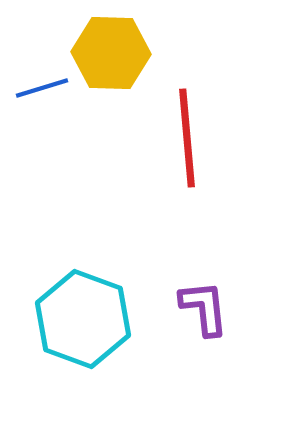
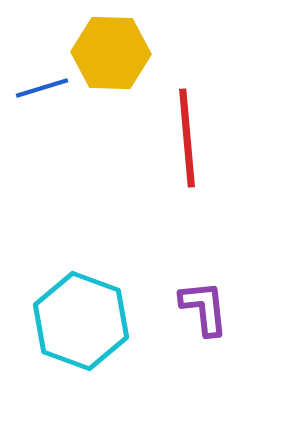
cyan hexagon: moved 2 px left, 2 px down
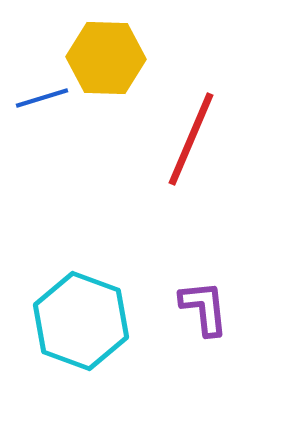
yellow hexagon: moved 5 px left, 5 px down
blue line: moved 10 px down
red line: moved 4 px right, 1 px down; rotated 28 degrees clockwise
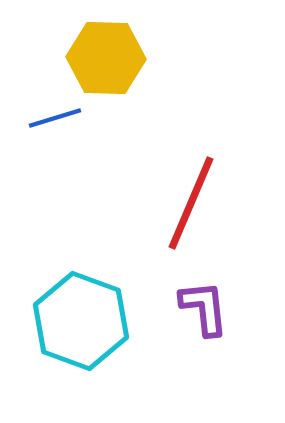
blue line: moved 13 px right, 20 px down
red line: moved 64 px down
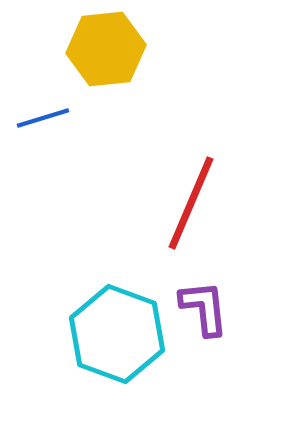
yellow hexagon: moved 9 px up; rotated 8 degrees counterclockwise
blue line: moved 12 px left
cyan hexagon: moved 36 px right, 13 px down
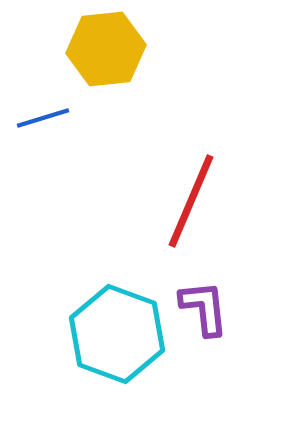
red line: moved 2 px up
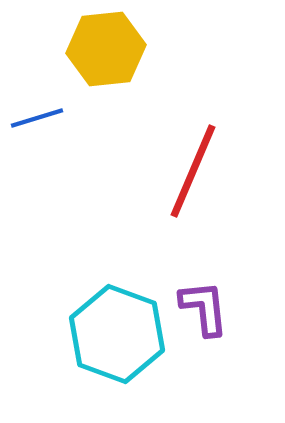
blue line: moved 6 px left
red line: moved 2 px right, 30 px up
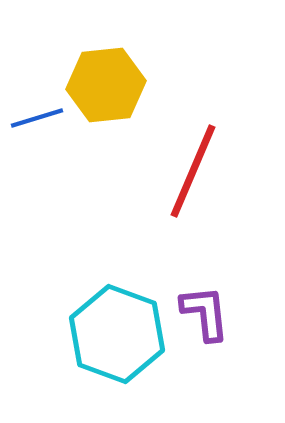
yellow hexagon: moved 36 px down
purple L-shape: moved 1 px right, 5 px down
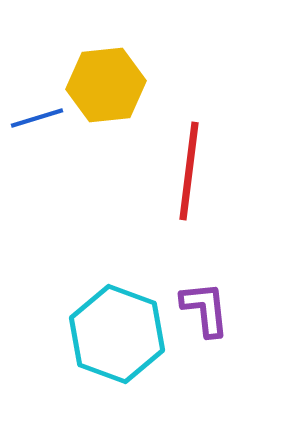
red line: moved 4 px left; rotated 16 degrees counterclockwise
purple L-shape: moved 4 px up
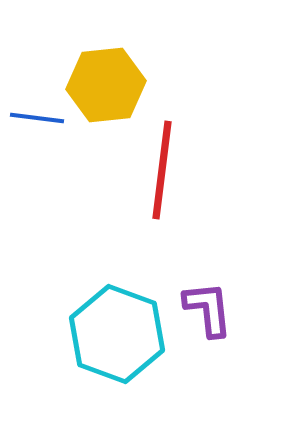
blue line: rotated 24 degrees clockwise
red line: moved 27 px left, 1 px up
purple L-shape: moved 3 px right
